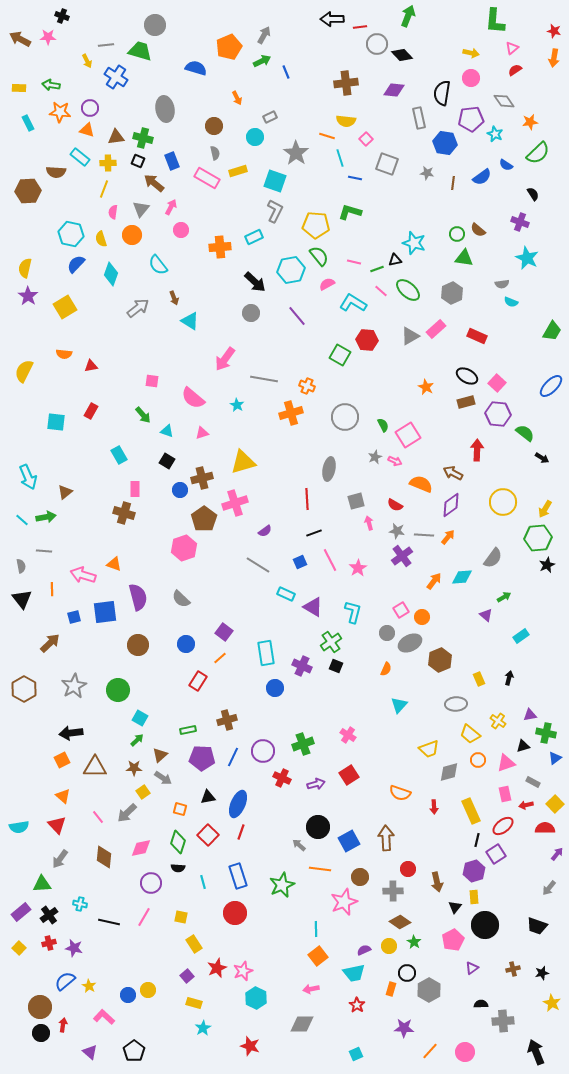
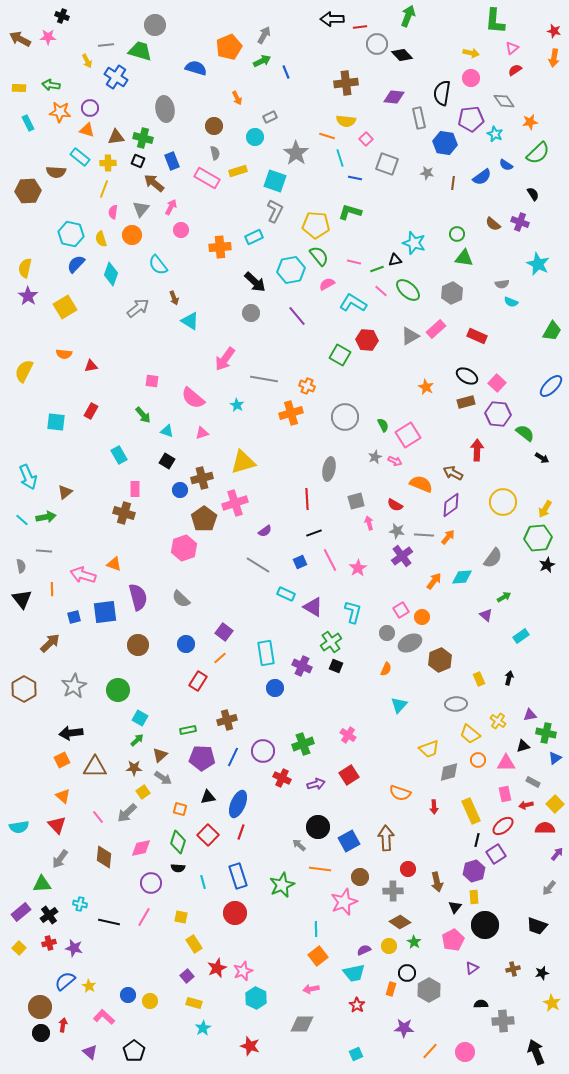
purple diamond at (394, 90): moved 7 px down
brown semicircle at (478, 230): moved 15 px right, 6 px up
cyan star at (527, 258): moved 11 px right, 6 px down
pink triangle at (506, 763): rotated 18 degrees clockwise
yellow circle at (148, 990): moved 2 px right, 11 px down
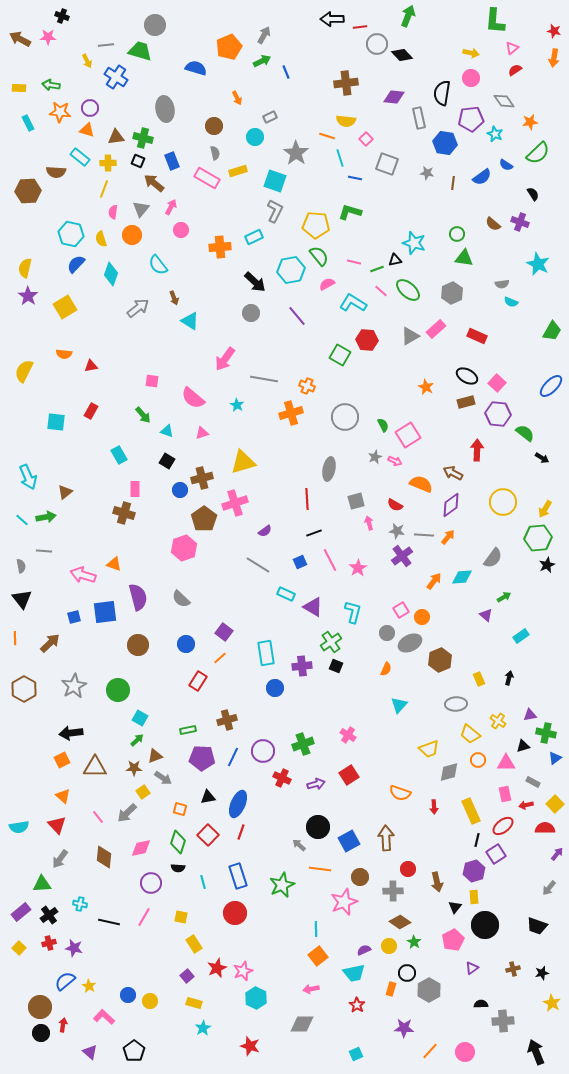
orange line at (52, 589): moved 37 px left, 49 px down
purple cross at (302, 666): rotated 30 degrees counterclockwise
brown triangle at (160, 755): moved 5 px left, 1 px down; rotated 21 degrees clockwise
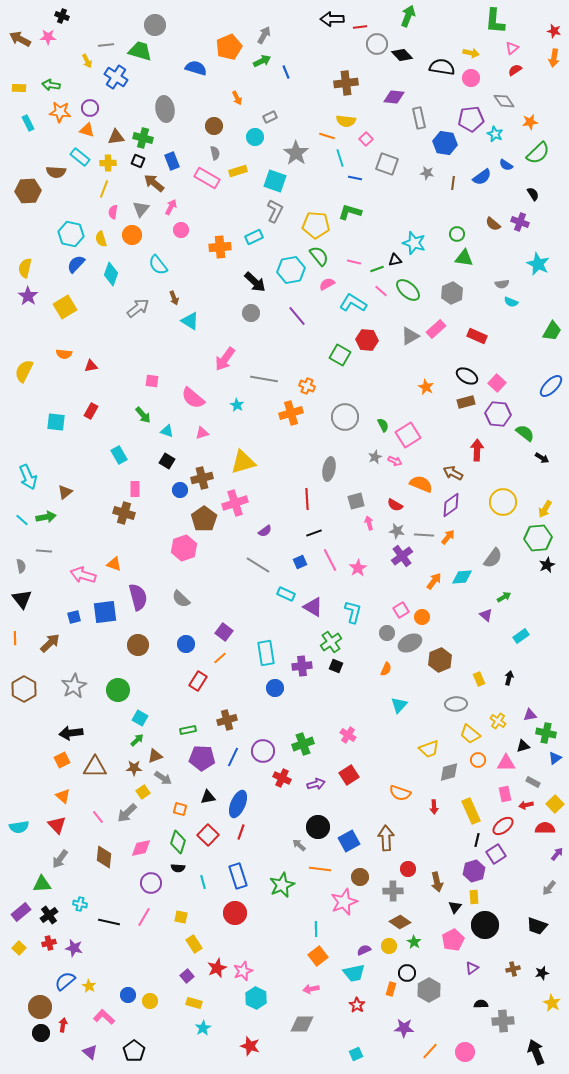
black semicircle at (442, 93): moved 26 px up; rotated 90 degrees clockwise
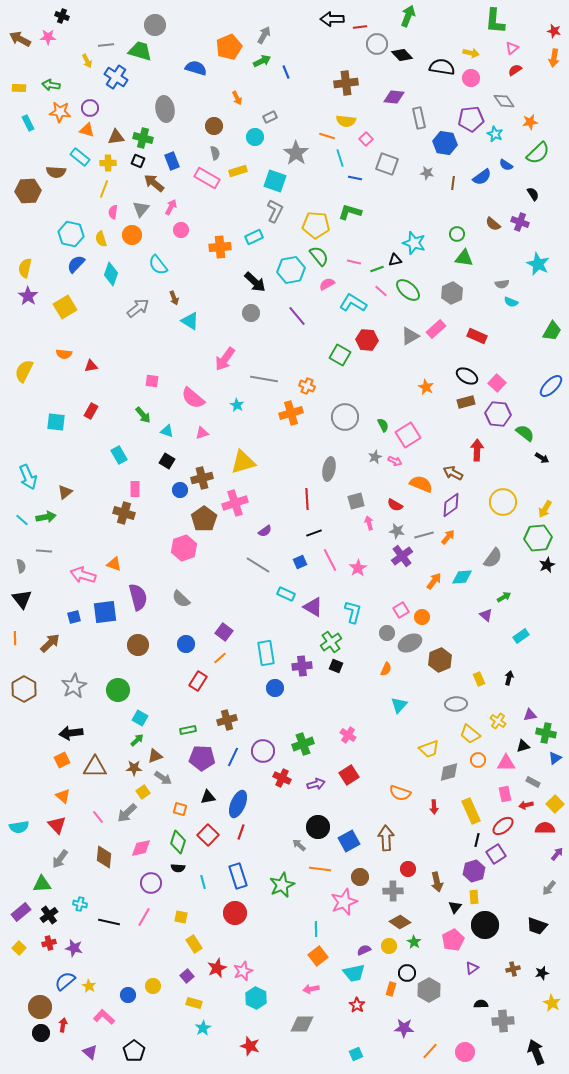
gray line at (424, 535): rotated 18 degrees counterclockwise
yellow circle at (150, 1001): moved 3 px right, 15 px up
